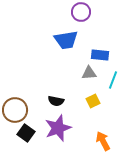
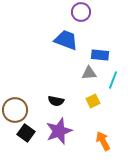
blue trapezoid: rotated 150 degrees counterclockwise
purple star: moved 1 px right, 3 px down
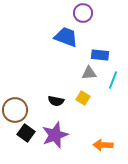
purple circle: moved 2 px right, 1 px down
blue trapezoid: moved 3 px up
yellow square: moved 10 px left, 3 px up; rotated 32 degrees counterclockwise
purple star: moved 4 px left, 4 px down
orange arrow: moved 4 px down; rotated 60 degrees counterclockwise
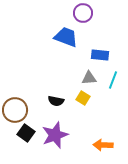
gray triangle: moved 5 px down
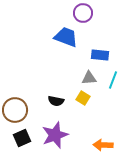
black square: moved 4 px left, 5 px down; rotated 30 degrees clockwise
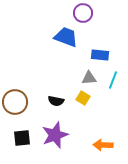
brown circle: moved 8 px up
black square: rotated 18 degrees clockwise
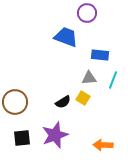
purple circle: moved 4 px right
black semicircle: moved 7 px right, 1 px down; rotated 42 degrees counterclockwise
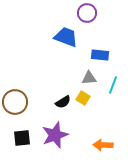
cyan line: moved 5 px down
